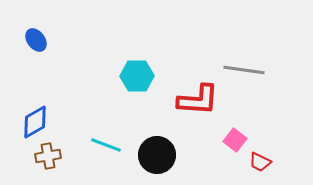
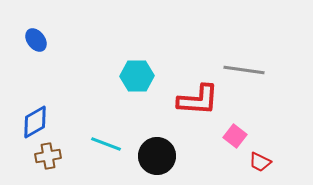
pink square: moved 4 px up
cyan line: moved 1 px up
black circle: moved 1 px down
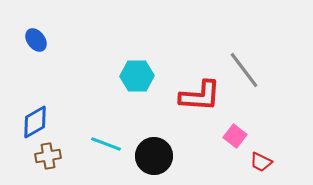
gray line: rotated 45 degrees clockwise
red L-shape: moved 2 px right, 4 px up
black circle: moved 3 px left
red trapezoid: moved 1 px right
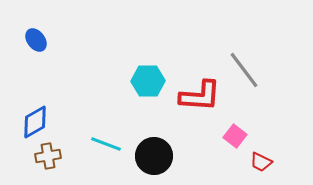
cyan hexagon: moved 11 px right, 5 px down
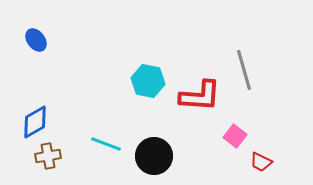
gray line: rotated 21 degrees clockwise
cyan hexagon: rotated 12 degrees clockwise
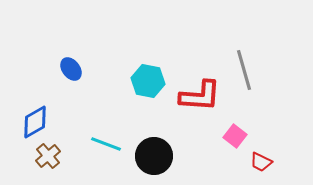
blue ellipse: moved 35 px right, 29 px down
brown cross: rotated 30 degrees counterclockwise
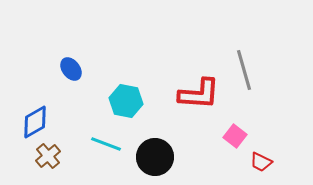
cyan hexagon: moved 22 px left, 20 px down
red L-shape: moved 1 px left, 2 px up
black circle: moved 1 px right, 1 px down
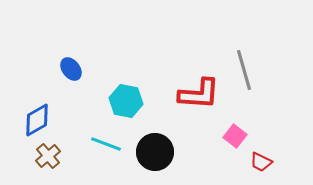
blue diamond: moved 2 px right, 2 px up
black circle: moved 5 px up
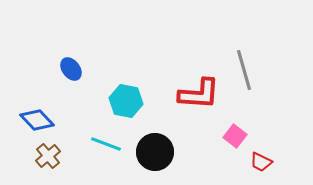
blue diamond: rotated 76 degrees clockwise
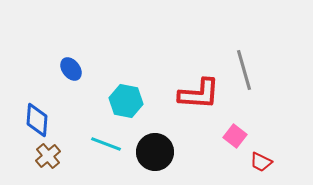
blue diamond: rotated 48 degrees clockwise
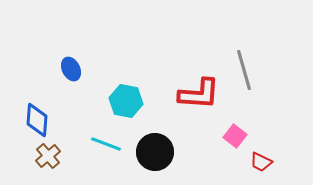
blue ellipse: rotated 10 degrees clockwise
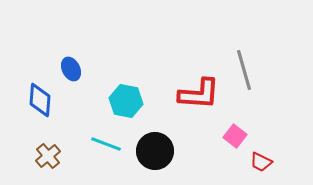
blue diamond: moved 3 px right, 20 px up
black circle: moved 1 px up
